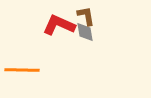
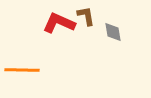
red L-shape: moved 2 px up
gray diamond: moved 28 px right
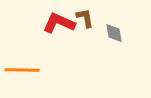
brown L-shape: moved 1 px left, 2 px down
gray diamond: moved 1 px right, 1 px down
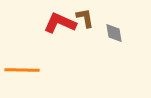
red L-shape: moved 1 px right
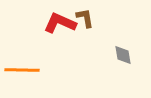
gray diamond: moved 9 px right, 22 px down
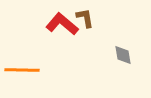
red L-shape: moved 2 px right, 1 px down; rotated 16 degrees clockwise
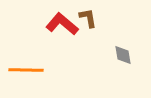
brown L-shape: moved 3 px right
orange line: moved 4 px right
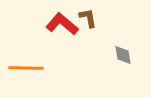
orange line: moved 2 px up
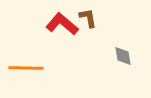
gray diamond: moved 1 px down
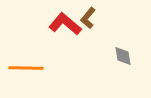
brown L-shape: rotated 130 degrees counterclockwise
red L-shape: moved 3 px right
